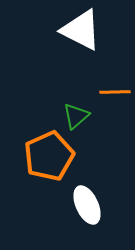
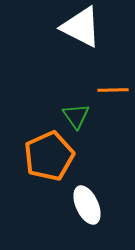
white triangle: moved 3 px up
orange line: moved 2 px left, 2 px up
green triangle: rotated 24 degrees counterclockwise
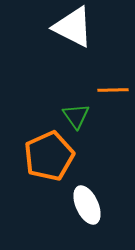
white triangle: moved 8 px left
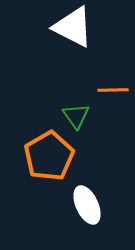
orange pentagon: rotated 6 degrees counterclockwise
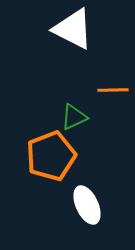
white triangle: moved 2 px down
green triangle: moved 2 px left, 1 px down; rotated 40 degrees clockwise
orange pentagon: moved 2 px right; rotated 9 degrees clockwise
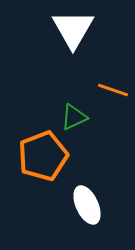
white triangle: rotated 33 degrees clockwise
orange line: rotated 20 degrees clockwise
orange pentagon: moved 8 px left
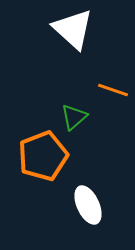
white triangle: rotated 18 degrees counterclockwise
green triangle: rotated 16 degrees counterclockwise
white ellipse: moved 1 px right
